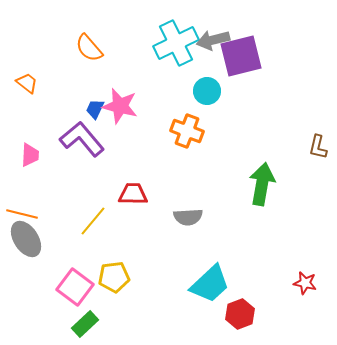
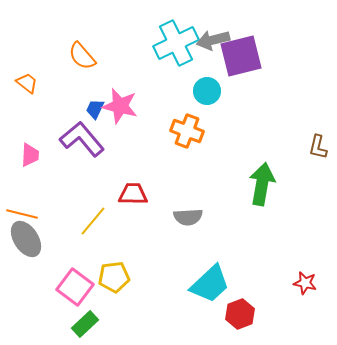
orange semicircle: moved 7 px left, 8 px down
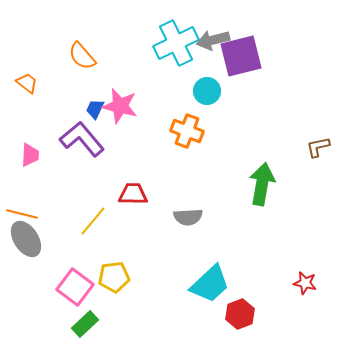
brown L-shape: rotated 65 degrees clockwise
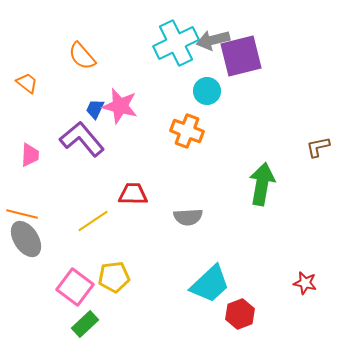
yellow line: rotated 16 degrees clockwise
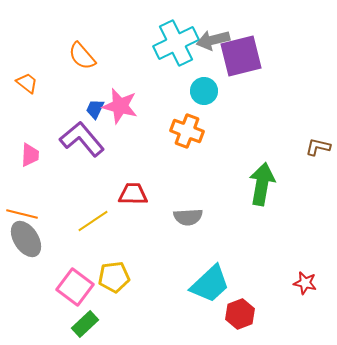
cyan circle: moved 3 px left
brown L-shape: rotated 25 degrees clockwise
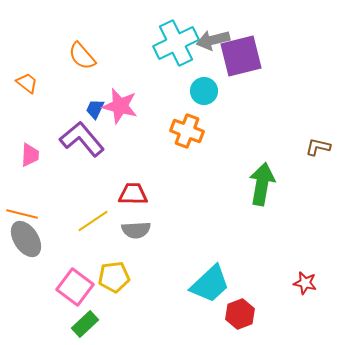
gray semicircle: moved 52 px left, 13 px down
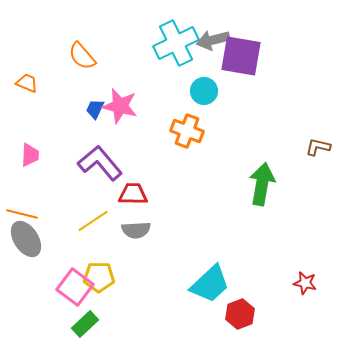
purple square: rotated 24 degrees clockwise
orange trapezoid: rotated 15 degrees counterclockwise
purple L-shape: moved 18 px right, 24 px down
yellow pentagon: moved 15 px left; rotated 8 degrees clockwise
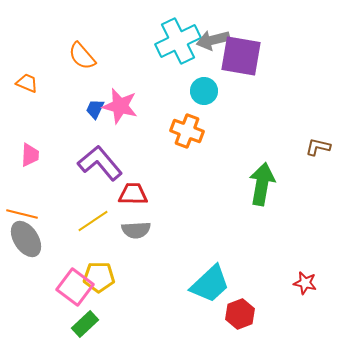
cyan cross: moved 2 px right, 2 px up
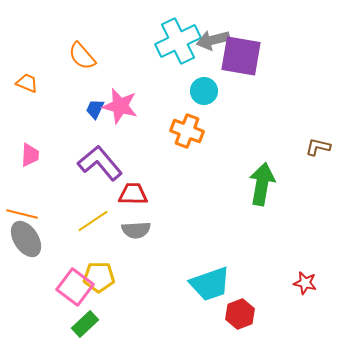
cyan trapezoid: rotated 24 degrees clockwise
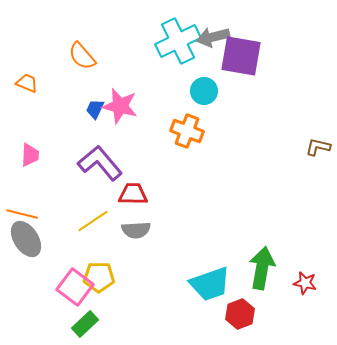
gray arrow: moved 3 px up
green arrow: moved 84 px down
